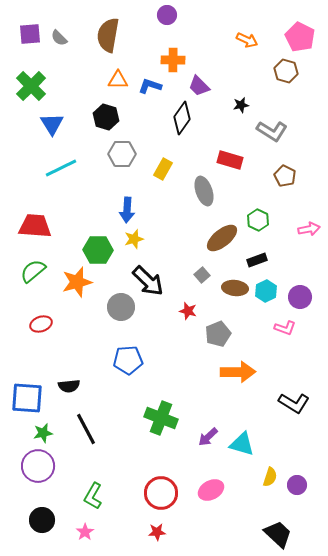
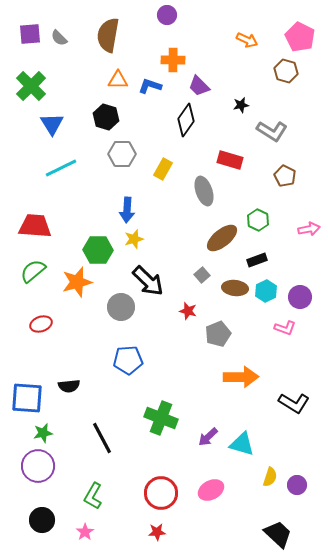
black diamond at (182, 118): moved 4 px right, 2 px down
orange arrow at (238, 372): moved 3 px right, 5 px down
black line at (86, 429): moved 16 px right, 9 px down
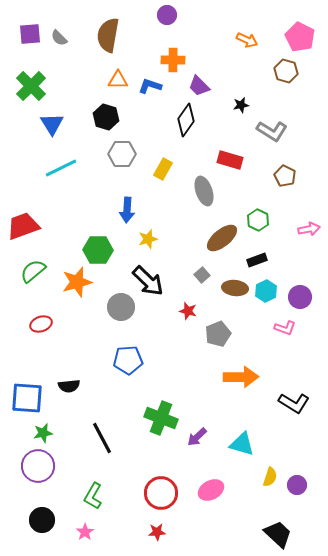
red trapezoid at (35, 226): moved 12 px left; rotated 24 degrees counterclockwise
yellow star at (134, 239): moved 14 px right
purple arrow at (208, 437): moved 11 px left
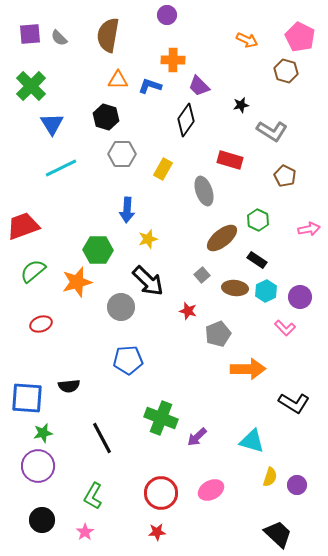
black rectangle at (257, 260): rotated 54 degrees clockwise
pink L-shape at (285, 328): rotated 25 degrees clockwise
orange arrow at (241, 377): moved 7 px right, 8 px up
cyan triangle at (242, 444): moved 10 px right, 3 px up
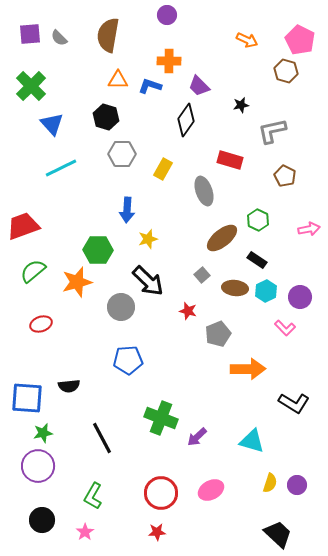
pink pentagon at (300, 37): moved 3 px down
orange cross at (173, 60): moved 4 px left, 1 px down
blue triangle at (52, 124): rotated 10 degrees counterclockwise
gray L-shape at (272, 131): rotated 136 degrees clockwise
yellow semicircle at (270, 477): moved 6 px down
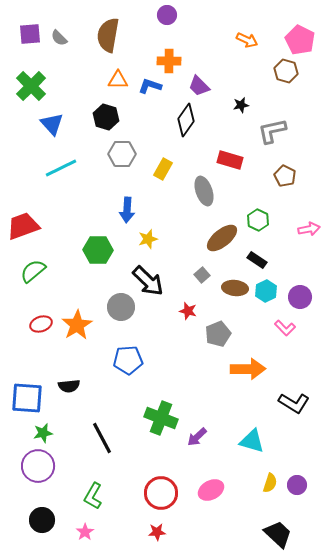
orange star at (77, 282): moved 43 px down; rotated 16 degrees counterclockwise
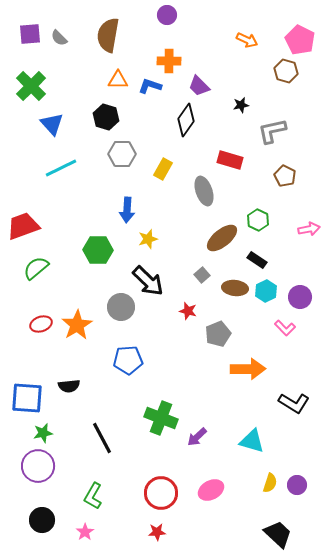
green semicircle at (33, 271): moved 3 px right, 3 px up
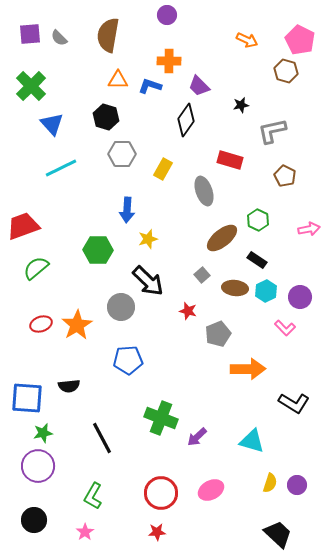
black circle at (42, 520): moved 8 px left
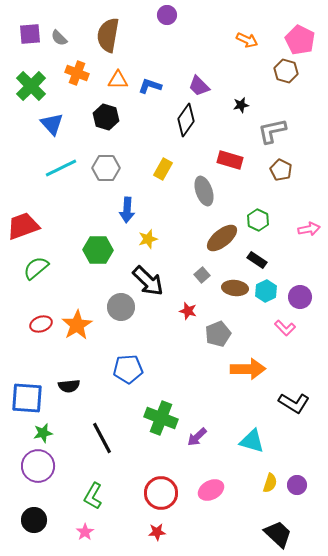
orange cross at (169, 61): moved 92 px left, 12 px down; rotated 20 degrees clockwise
gray hexagon at (122, 154): moved 16 px left, 14 px down
brown pentagon at (285, 176): moved 4 px left, 6 px up
blue pentagon at (128, 360): moved 9 px down
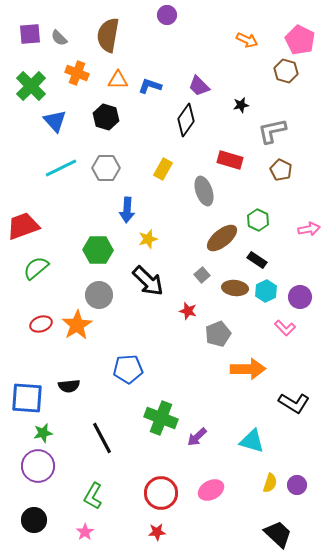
blue triangle at (52, 124): moved 3 px right, 3 px up
gray circle at (121, 307): moved 22 px left, 12 px up
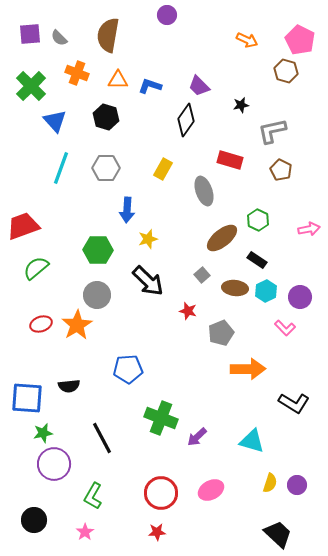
cyan line at (61, 168): rotated 44 degrees counterclockwise
gray circle at (99, 295): moved 2 px left
gray pentagon at (218, 334): moved 3 px right, 1 px up
purple circle at (38, 466): moved 16 px right, 2 px up
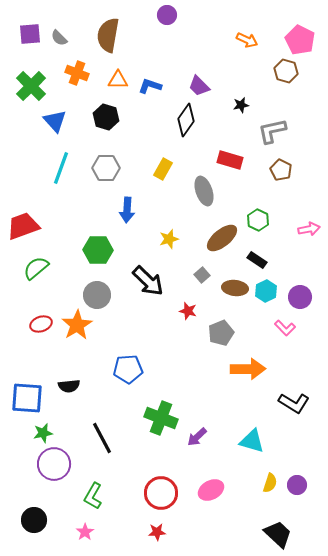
yellow star at (148, 239): moved 21 px right
